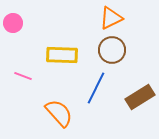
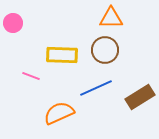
orange triangle: rotated 25 degrees clockwise
brown circle: moved 7 px left
pink line: moved 8 px right
blue line: rotated 40 degrees clockwise
orange semicircle: rotated 72 degrees counterclockwise
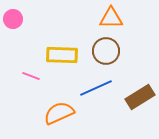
pink circle: moved 4 px up
brown circle: moved 1 px right, 1 px down
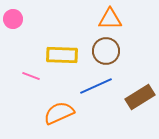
orange triangle: moved 1 px left, 1 px down
blue line: moved 2 px up
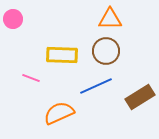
pink line: moved 2 px down
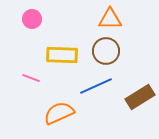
pink circle: moved 19 px right
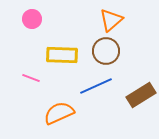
orange triangle: moved 1 px right, 1 px down; rotated 40 degrees counterclockwise
brown rectangle: moved 1 px right, 2 px up
